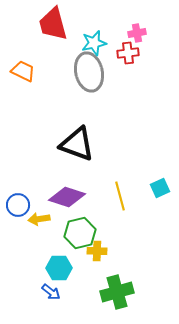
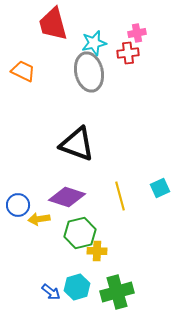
cyan hexagon: moved 18 px right, 19 px down; rotated 15 degrees counterclockwise
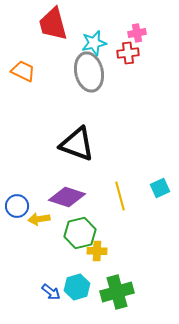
blue circle: moved 1 px left, 1 px down
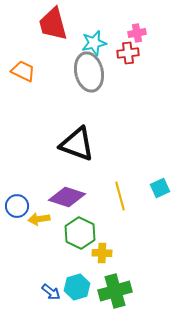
green hexagon: rotated 20 degrees counterclockwise
yellow cross: moved 5 px right, 2 px down
green cross: moved 2 px left, 1 px up
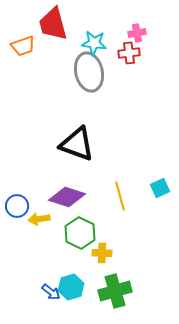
cyan star: rotated 20 degrees clockwise
red cross: moved 1 px right
orange trapezoid: moved 25 px up; rotated 135 degrees clockwise
cyan hexagon: moved 6 px left
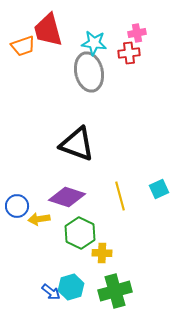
red trapezoid: moved 5 px left, 6 px down
cyan square: moved 1 px left, 1 px down
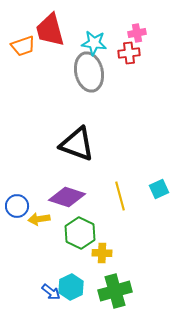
red trapezoid: moved 2 px right
cyan hexagon: rotated 10 degrees counterclockwise
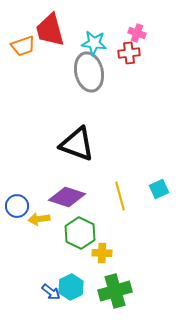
pink cross: rotated 30 degrees clockwise
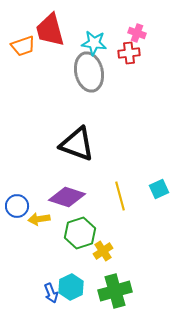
green hexagon: rotated 16 degrees clockwise
yellow cross: moved 1 px right, 2 px up; rotated 36 degrees counterclockwise
blue arrow: moved 1 px down; rotated 30 degrees clockwise
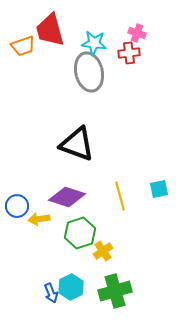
cyan square: rotated 12 degrees clockwise
